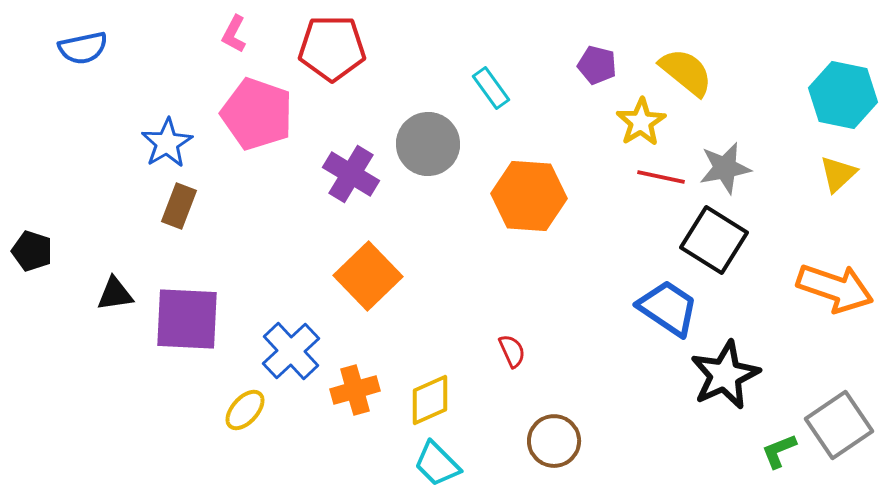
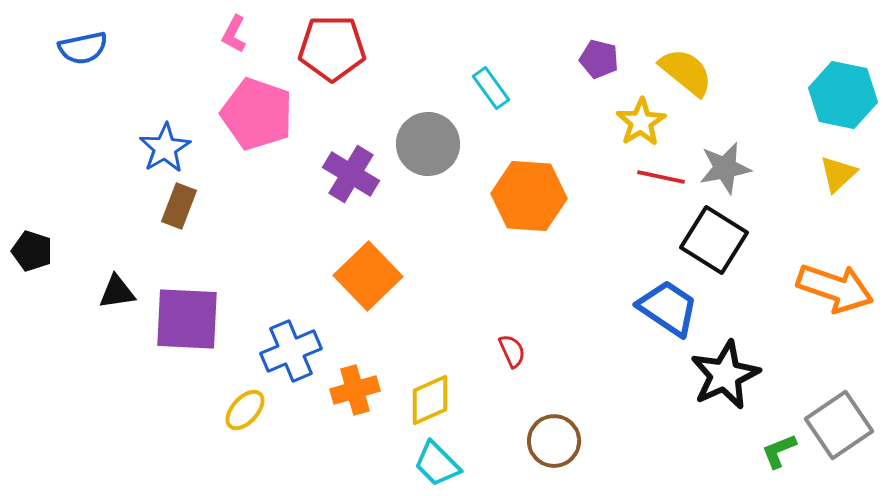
purple pentagon: moved 2 px right, 6 px up
blue star: moved 2 px left, 5 px down
black triangle: moved 2 px right, 2 px up
blue cross: rotated 20 degrees clockwise
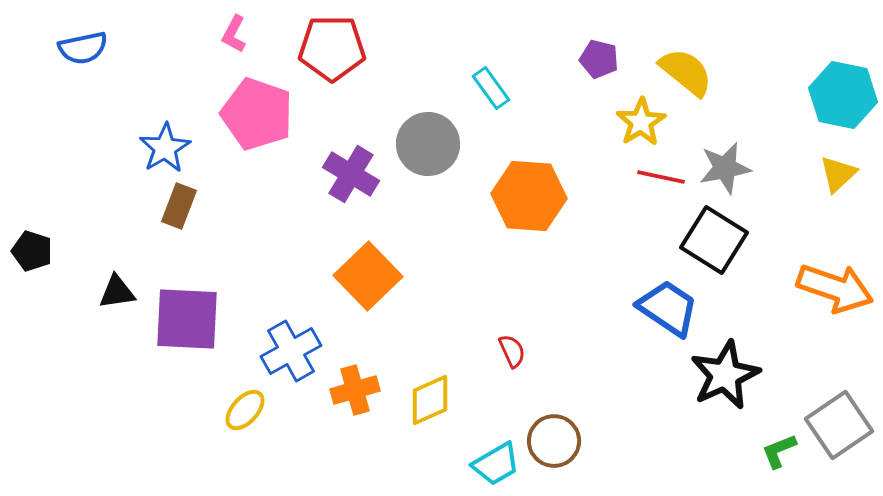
blue cross: rotated 6 degrees counterclockwise
cyan trapezoid: moved 59 px right; rotated 75 degrees counterclockwise
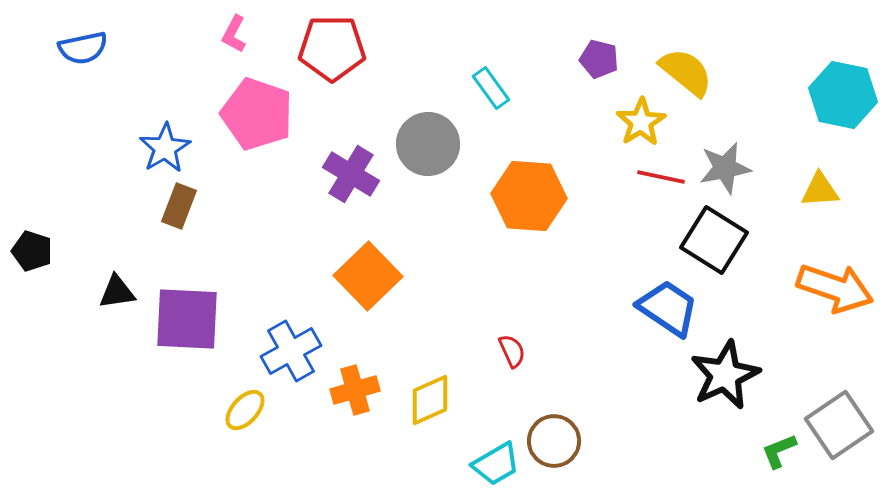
yellow triangle: moved 18 px left, 16 px down; rotated 39 degrees clockwise
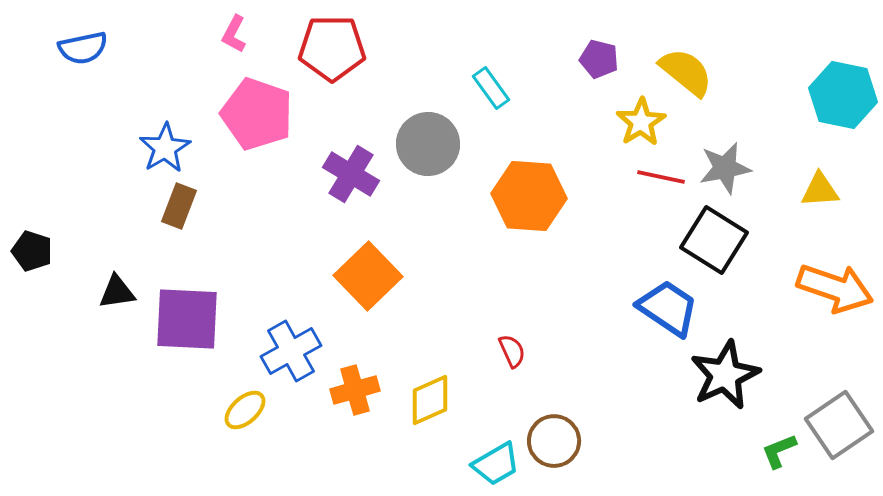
yellow ellipse: rotated 6 degrees clockwise
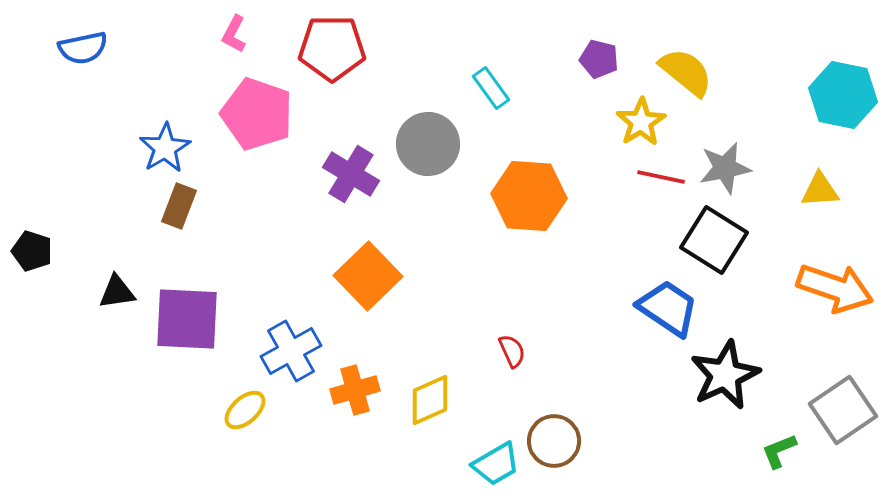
gray square: moved 4 px right, 15 px up
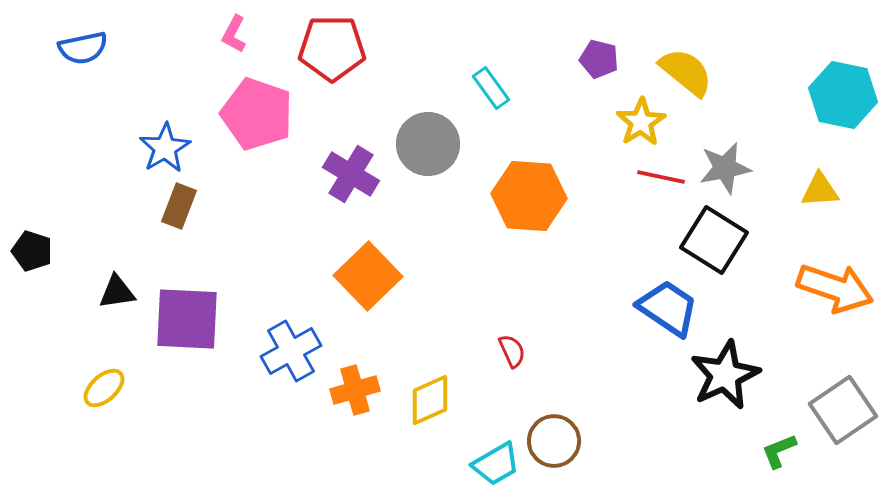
yellow ellipse: moved 141 px left, 22 px up
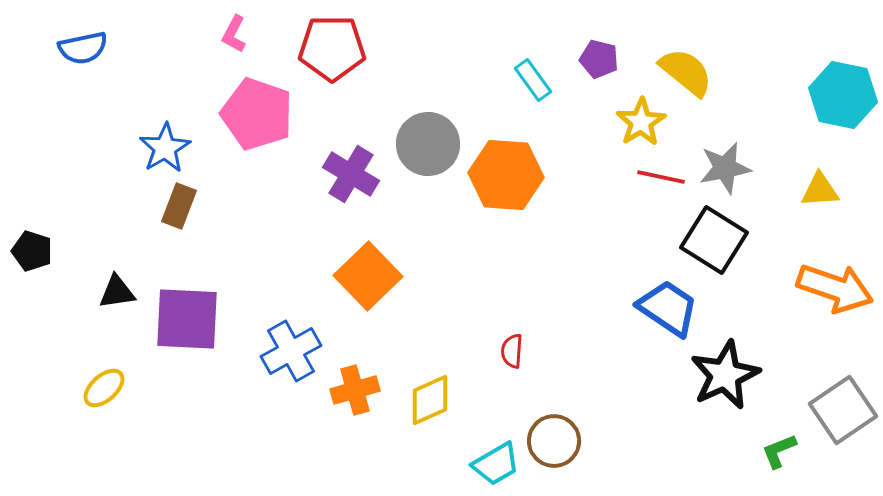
cyan rectangle: moved 42 px right, 8 px up
orange hexagon: moved 23 px left, 21 px up
red semicircle: rotated 152 degrees counterclockwise
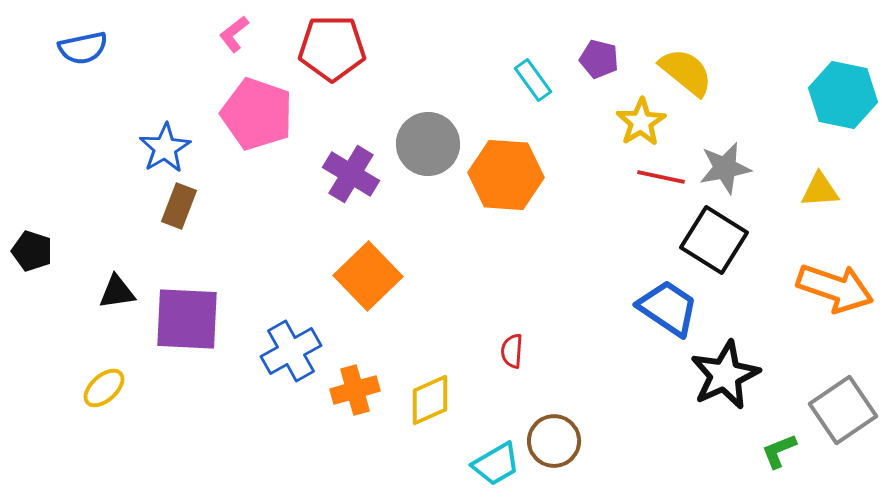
pink L-shape: rotated 24 degrees clockwise
